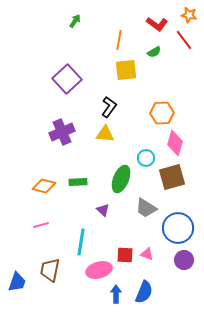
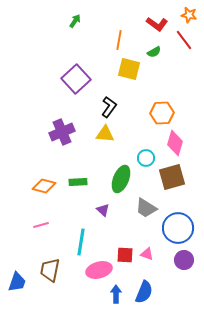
yellow square: moved 3 px right, 1 px up; rotated 20 degrees clockwise
purple square: moved 9 px right
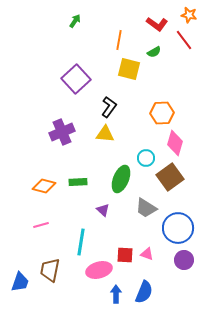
brown square: moved 2 px left; rotated 20 degrees counterclockwise
blue trapezoid: moved 3 px right
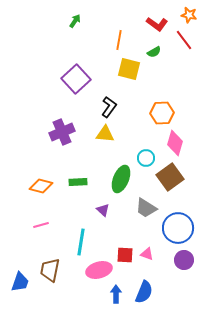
orange diamond: moved 3 px left
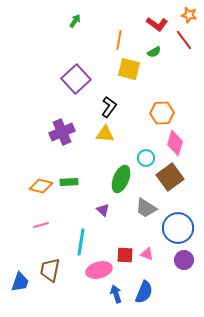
green rectangle: moved 9 px left
blue arrow: rotated 18 degrees counterclockwise
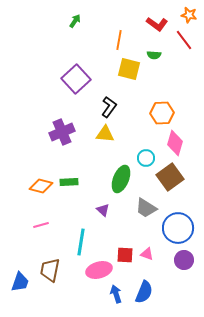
green semicircle: moved 3 px down; rotated 32 degrees clockwise
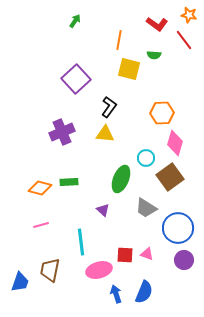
orange diamond: moved 1 px left, 2 px down
cyan line: rotated 16 degrees counterclockwise
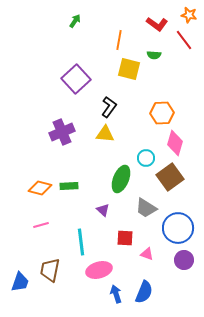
green rectangle: moved 4 px down
red square: moved 17 px up
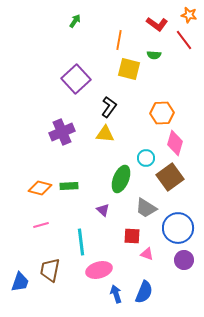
red square: moved 7 px right, 2 px up
